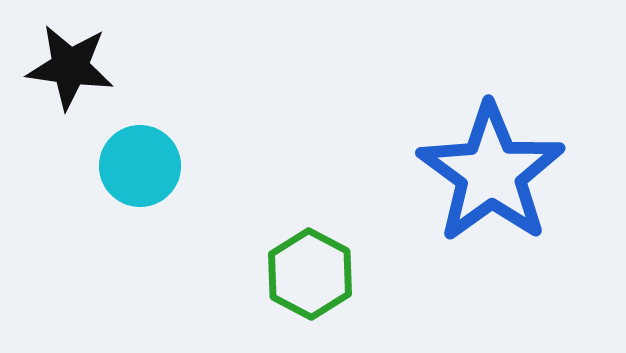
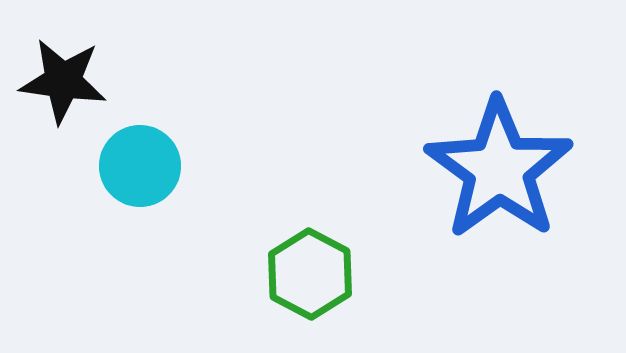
black star: moved 7 px left, 14 px down
blue star: moved 8 px right, 4 px up
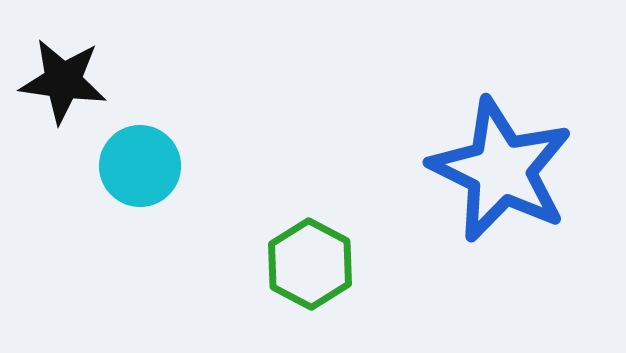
blue star: moved 2 px right, 1 px down; rotated 10 degrees counterclockwise
green hexagon: moved 10 px up
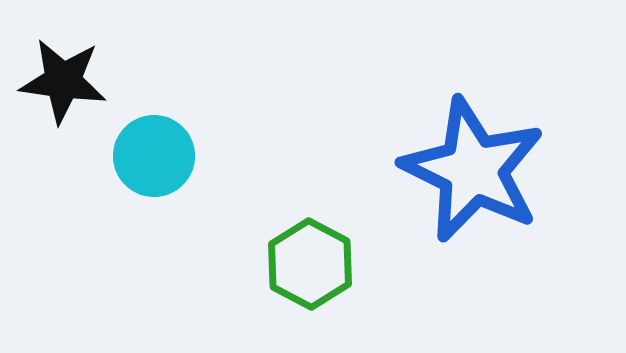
cyan circle: moved 14 px right, 10 px up
blue star: moved 28 px left
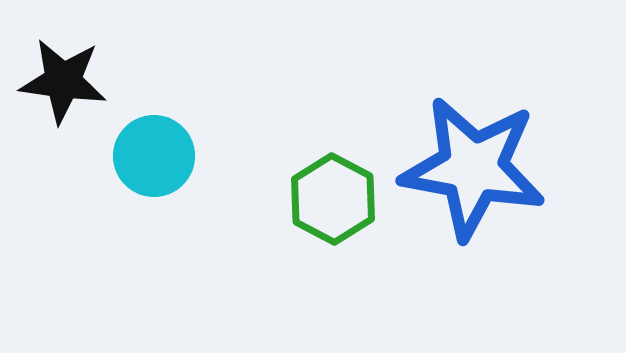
blue star: moved 2 px up; rotated 16 degrees counterclockwise
green hexagon: moved 23 px right, 65 px up
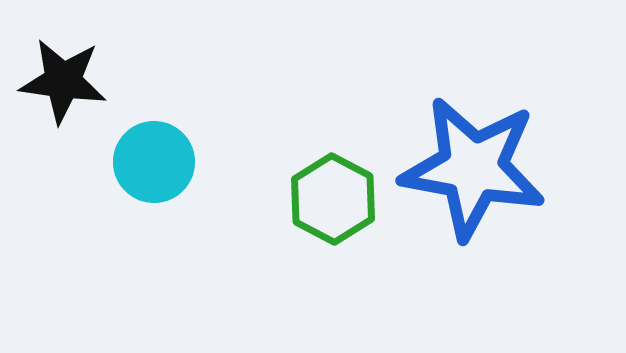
cyan circle: moved 6 px down
